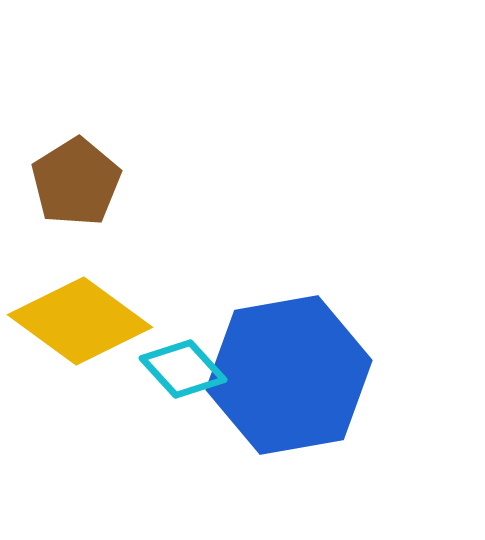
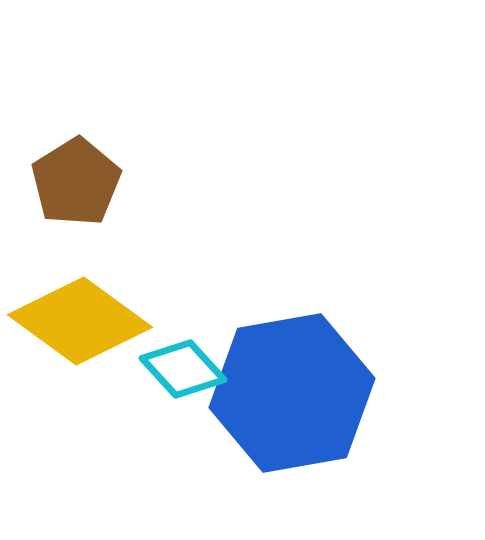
blue hexagon: moved 3 px right, 18 px down
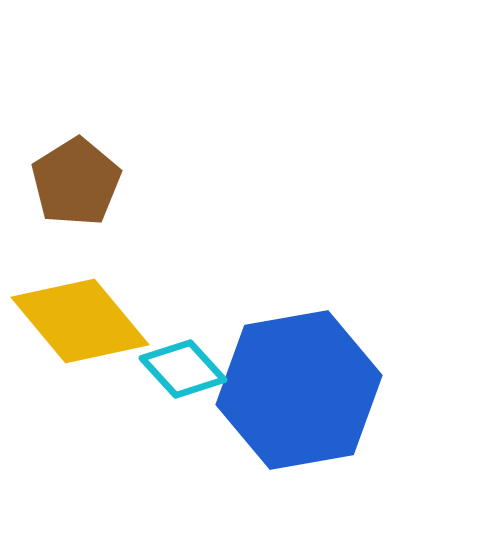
yellow diamond: rotated 14 degrees clockwise
blue hexagon: moved 7 px right, 3 px up
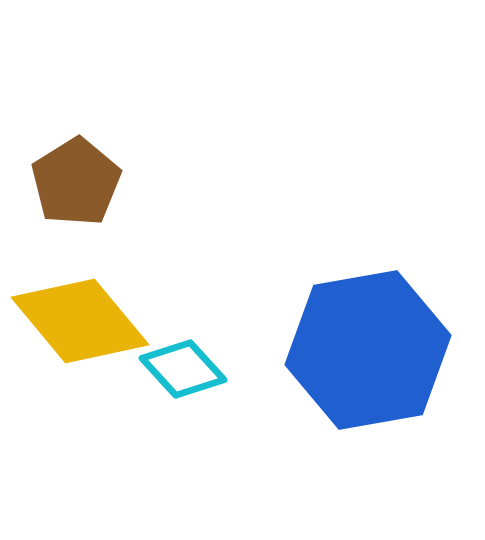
blue hexagon: moved 69 px right, 40 px up
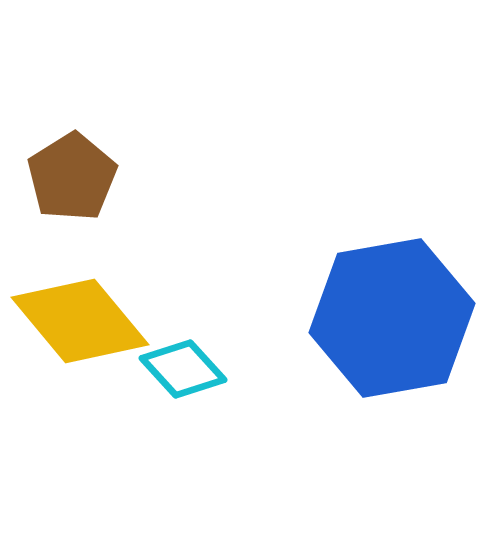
brown pentagon: moved 4 px left, 5 px up
blue hexagon: moved 24 px right, 32 px up
